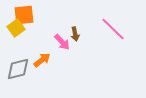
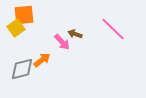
brown arrow: rotated 120 degrees clockwise
gray diamond: moved 4 px right
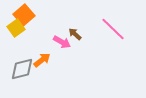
orange square: rotated 35 degrees counterclockwise
brown arrow: rotated 24 degrees clockwise
pink arrow: rotated 18 degrees counterclockwise
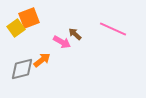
orange square: moved 5 px right, 3 px down; rotated 20 degrees clockwise
pink line: rotated 20 degrees counterclockwise
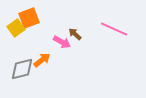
pink line: moved 1 px right
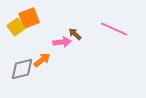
yellow square: moved 1 px up
pink arrow: rotated 36 degrees counterclockwise
